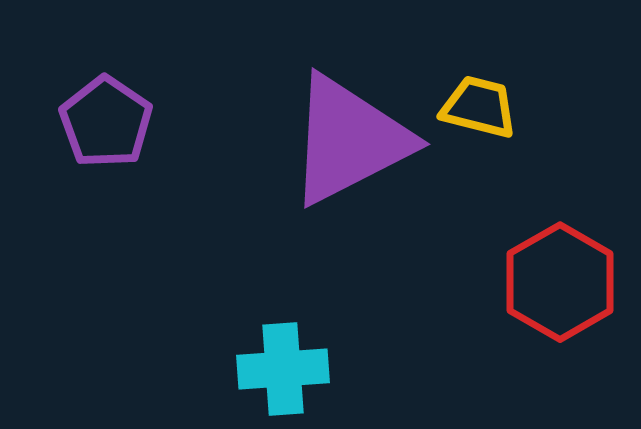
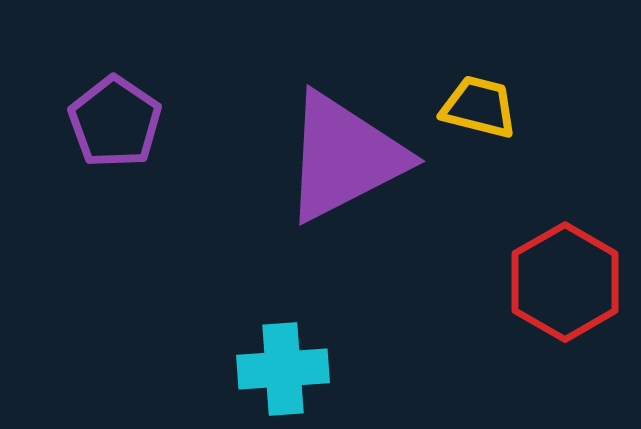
purple pentagon: moved 9 px right
purple triangle: moved 5 px left, 17 px down
red hexagon: moved 5 px right
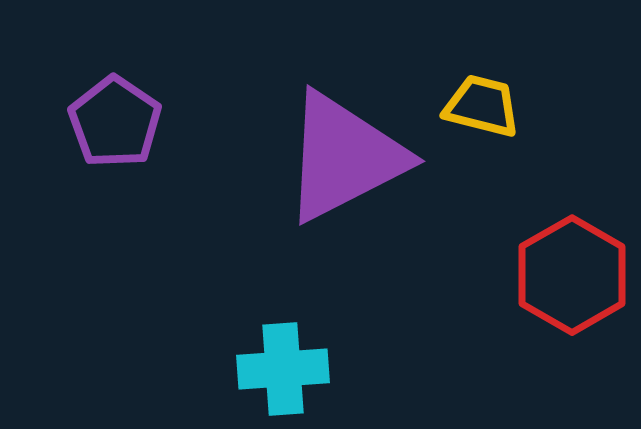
yellow trapezoid: moved 3 px right, 1 px up
red hexagon: moved 7 px right, 7 px up
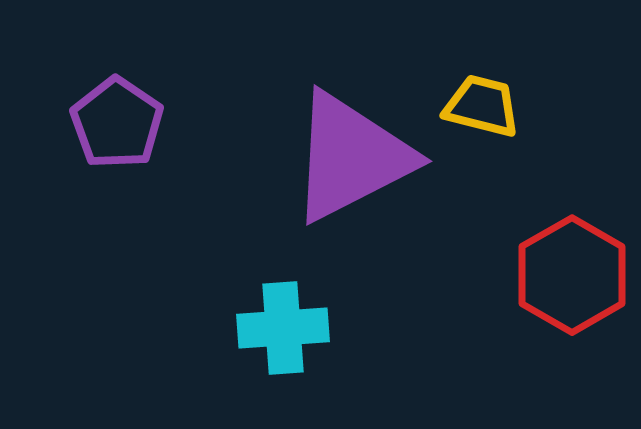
purple pentagon: moved 2 px right, 1 px down
purple triangle: moved 7 px right
cyan cross: moved 41 px up
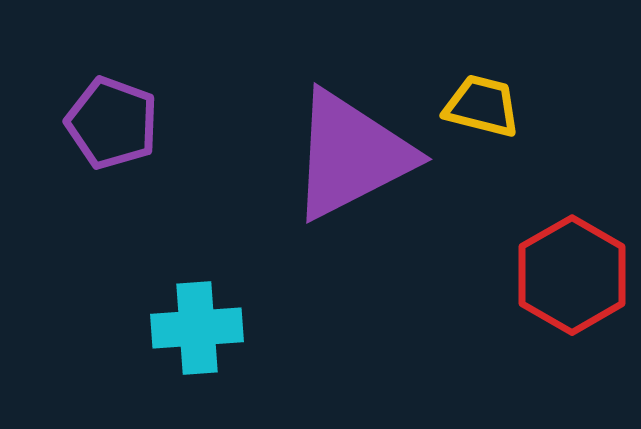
purple pentagon: moved 5 px left; rotated 14 degrees counterclockwise
purple triangle: moved 2 px up
cyan cross: moved 86 px left
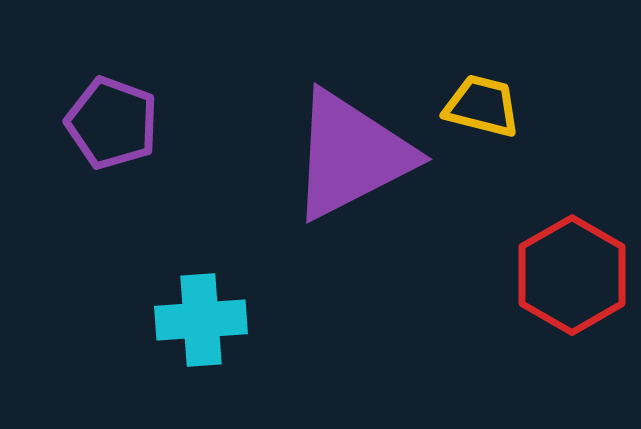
cyan cross: moved 4 px right, 8 px up
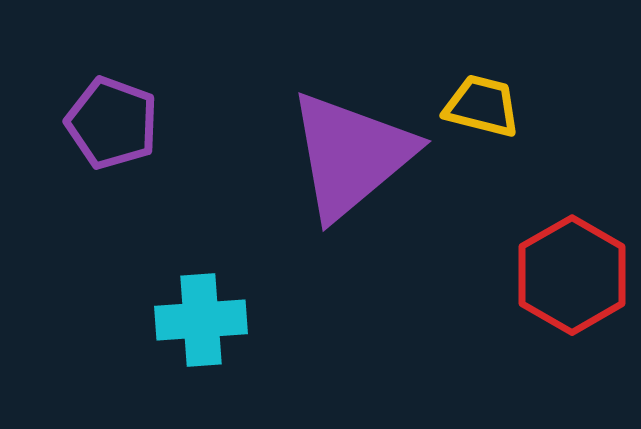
purple triangle: rotated 13 degrees counterclockwise
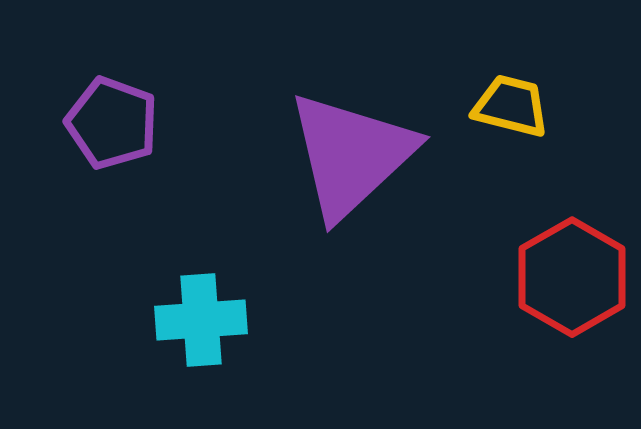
yellow trapezoid: moved 29 px right
purple triangle: rotated 3 degrees counterclockwise
red hexagon: moved 2 px down
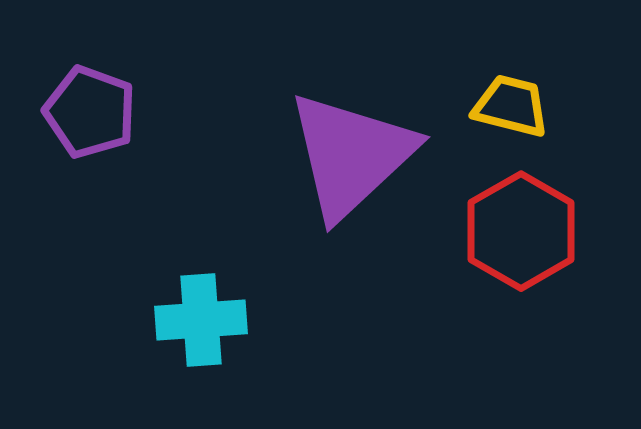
purple pentagon: moved 22 px left, 11 px up
red hexagon: moved 51 px left, 46 px up
